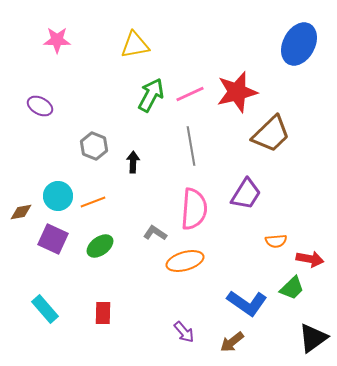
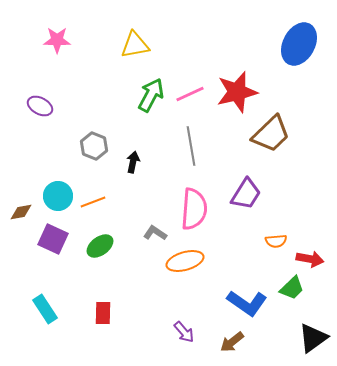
black arrow: rotated 10 degrees clockwise
cyan rectangle: rotated 8 degrees clockwise
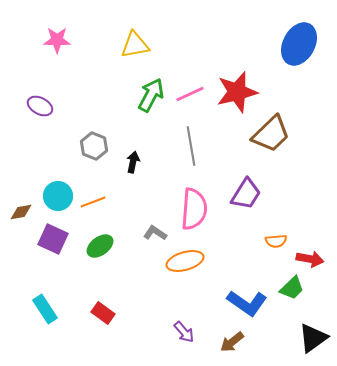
red rectangle: rotated 55 degrees counterclockwise
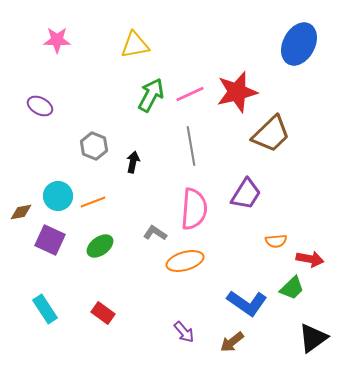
purple square: moved 3 px left, 1 px down
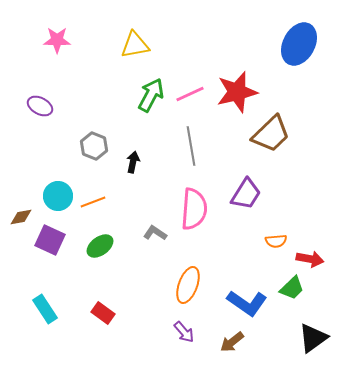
brown diamond: moved 5 px down
orange ellipse: moved 3 px right, 24 px down; rotated 54 degrees counterclockwise
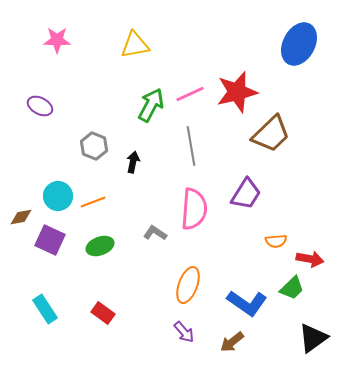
green arrow: moved 10 px down
green ellipse: rotated 16 degrees clockwise
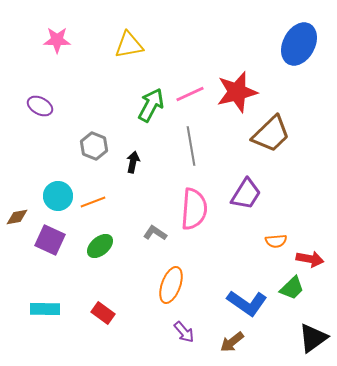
yellow triangle: moved 6 px left
brown diamond: moved 4 px left
green ellipse: rotated 20 degrees counterclockwise
orange ellipse: moved 17 px left
cyan rectangle: rotated 56 degrees counterclockwise
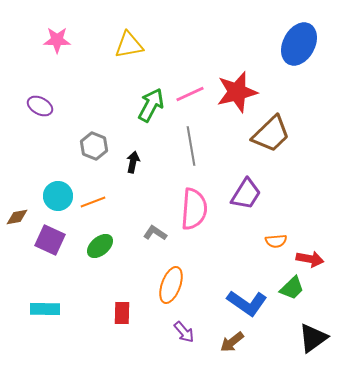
red rectangle: moved 19 px right; rotated 55 degrees clockwise
